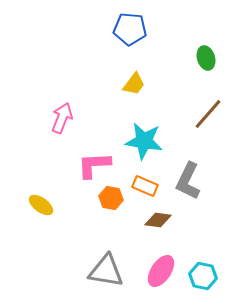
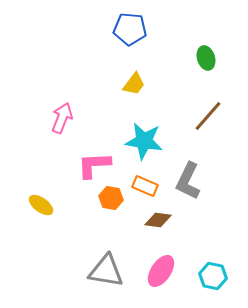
brown line: moved 2 px down
cyan hexagon: moved 10 px right
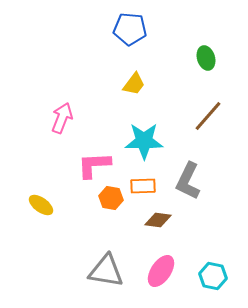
cyan star: rotated 9 degrees counterclockwise
orange rectangle: moved 2 px left; rotated 25 degrees counterclockwise
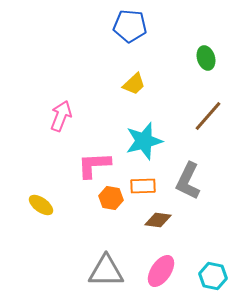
blue pentagon: moved 3 px up
yellow trapezoid: rotated 10 degrees clockwise
pink arrow: moved 1 px left, 2 px up
cyan star: rotated 15 degrees counterclockwise
gray triangle: rotated 9 degrees counterclockwise
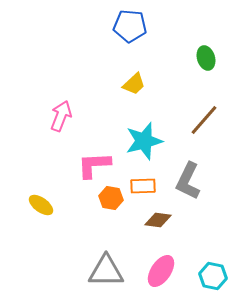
brown line: moved 4 px left, 4 px down
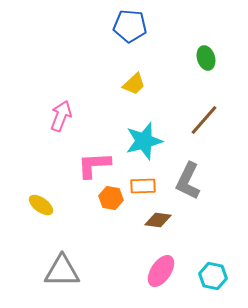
gray triangle: moved 44 px left
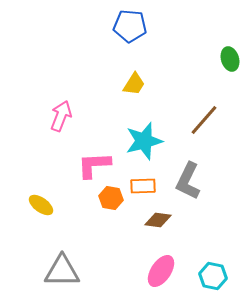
green ellipse: moved 24 px right, 1 px down
yellow trapezoid: rotated 15 degrees counterclockwise
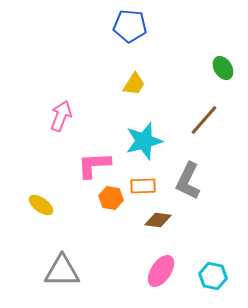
green ellipse: moved 7 px left, 9 px down; rotated 15 degrees counterclockwise
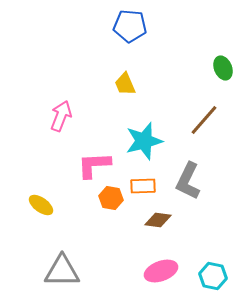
green ellipse: rotated 10 degrees clockwise
yellow trapezoid: moved 9 px left; rotated 125 degrees clockwise
pink ellipse: rotated 36 degrees clockwise
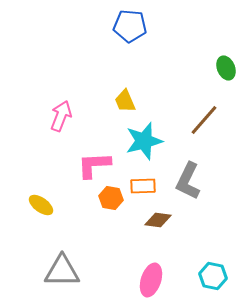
green ellipse: moved 3 px right
yellow trapezoid: moved 17 px down
pink ellipse: moved 10 px left, 9 px down; rotated 52 degrees counterclockwise
